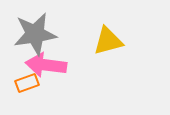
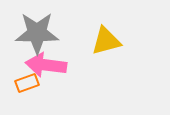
gray star: moved 2 px right, 1 px up; rotated 9 degrees clockwise
yellow triangle: moved 2 px left
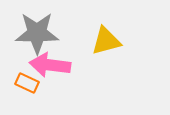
pink arrow: moved 4 px right
orange rectangle: rotated 45 degrees clockwise
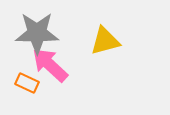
yellow triangle: moved 1 px left
pink arrow: rotated 36 degrees clockwise
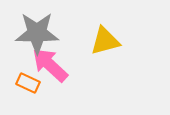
orange rectangle: moved 1 px right
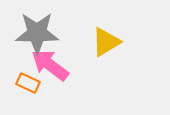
yellow triangle: moved 1 px right, 1 px down; rotated 16 degrees counterclockwise
pink arrow: rotated 6 degrees counterclockwise
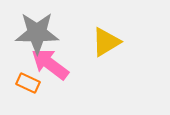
pink arrow: moved 1 px up
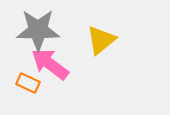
gray star: moved 1 px right, 3 px up
yellow triangle: moved 5 px left, 2 px up; rotated 8 degrees counterclockwise
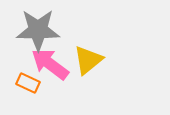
yellow triangle: moved 13 px left, 20 px down
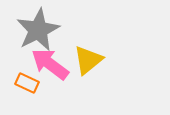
gray star: rotated 27 degrees counterclockwise
orange rectangle: moved 1 px left
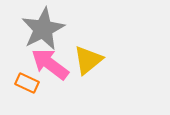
gray star: moved 5 px right, 1 px up
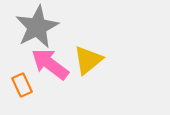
gray star: moved 6 px left, 2 px up
orange rectangle: moved 5 px left, 2 px down; rotated 40 degrees clockwise
